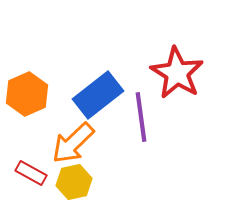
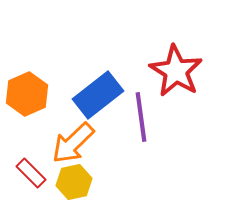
red star: moved 1 px left, 2 px up
red rectangle: rotated 16 degrees clockwise
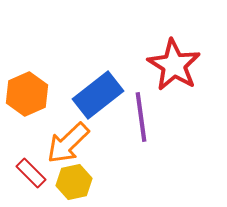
red star: moved 2 px left, 6 px up
orange arrow: moved 5 px left
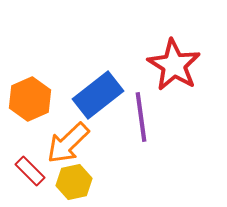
orange hexagon: moved 3 px right, 5 px down
red rectangle: moved 1 px left, 2 px up
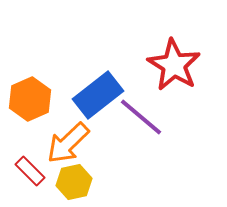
purple line: rotated 42 degrees counterclockwise
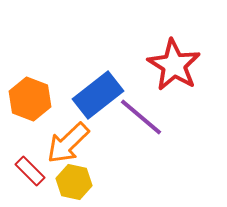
orange hexagon: rotated 15 degrees counterclockwise
yellow hexagon: rotated 24 degrees clockwise
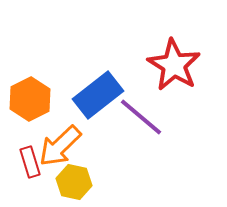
orange hexagon: rotated 12 degrees clockwise
orange arrow: moved 8 px left, 3 px down
red rectangle: moved 9 px up; rotated 28 degrees clockwise
